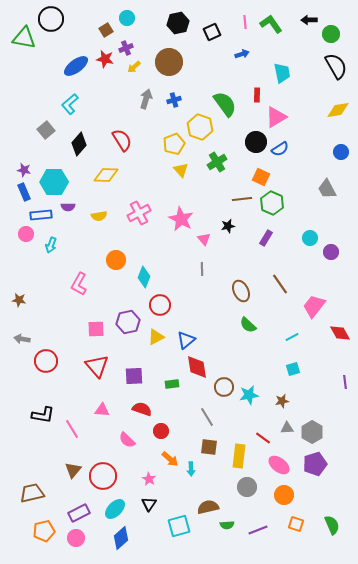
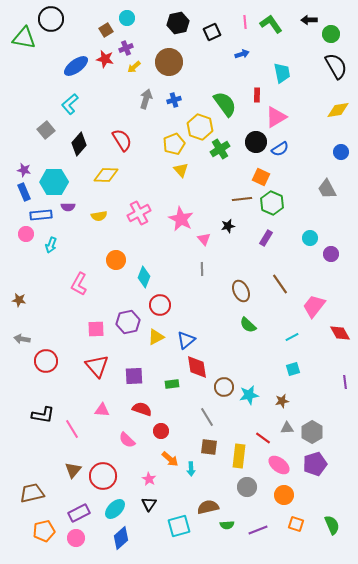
green cross at (217, 162): moved 3 px right, 13 px up
purple circle at (331, 252): moved 2 px down
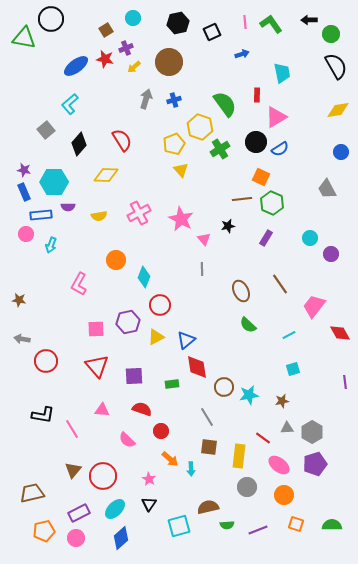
cyan circle at (127, 18): moved 6 px right
cyan line at (292, 337): moved 3 px left, 2 px up
green semicircle at (332, 525): rotated 66 degrees counterclockwise
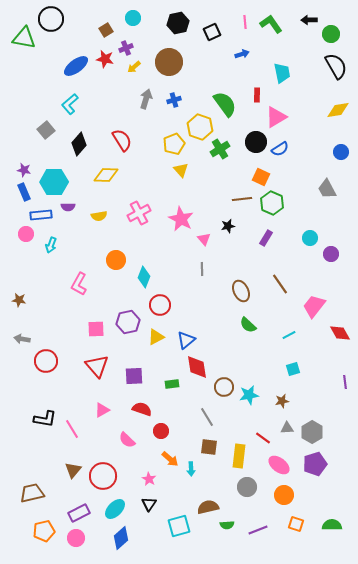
pink triangle at (102, 410): rotated 35 degrees counterclockwise
black L-shape at (43, 415): moved 2 px right, 4 px down
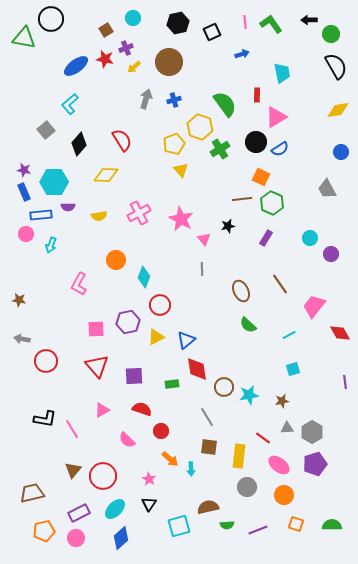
red diamond at (197, 367): moved 2 px down
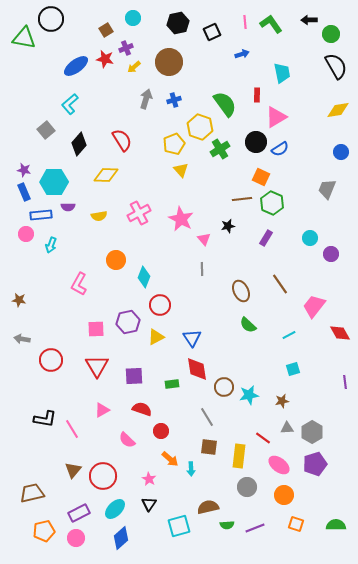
gray trapezoid at (327, 189): rotated 50 degrees clockwise
blue triangle at (186, 340): moved 6 px right, 2 px up; rotated 24 degrees counterclockwise
red circle at (46, 361): moved 5 px right, 1 px up
red triangle at (97, 366): rotated 10 degrees clockwise
green semicircle at (332, 525): moved 4 px right
purple line at (258, 530): moved 3 px left, 2 px up
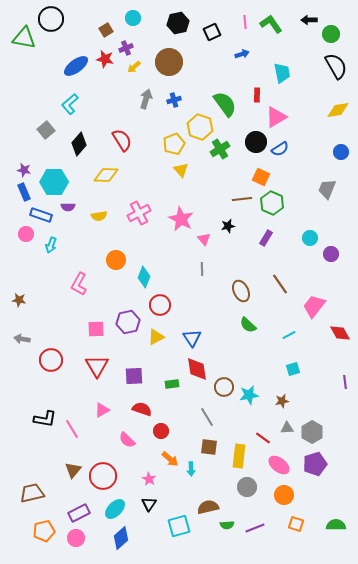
blue rectangle at (41, 215): rotated 25 degrees clockwise
